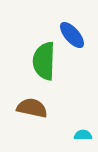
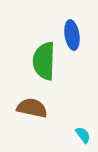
blue ellipse: rotated 32 degrees clockwise
cyan semicircle: rotated 54 degrees clockwise
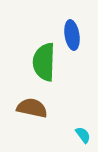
green semicircle: moved 1 px down
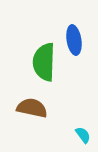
blue ellipse: moved 2 px right, 5 px down
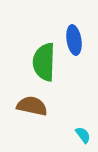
brown semicircle: moved 2 px up
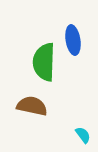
blue ellipse: moved 1 px left
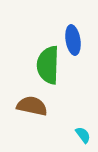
green semicircle: moved 4 px right, 3 px down
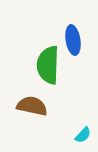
cyan semicircle: rotated 78 degrees clockwise
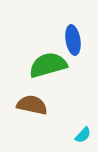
green semicircle: rotated 72 degrees clockwise
brown semicircle: moved 1 px up
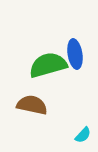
blue ellipse: moved 2 px right, 14 px down
